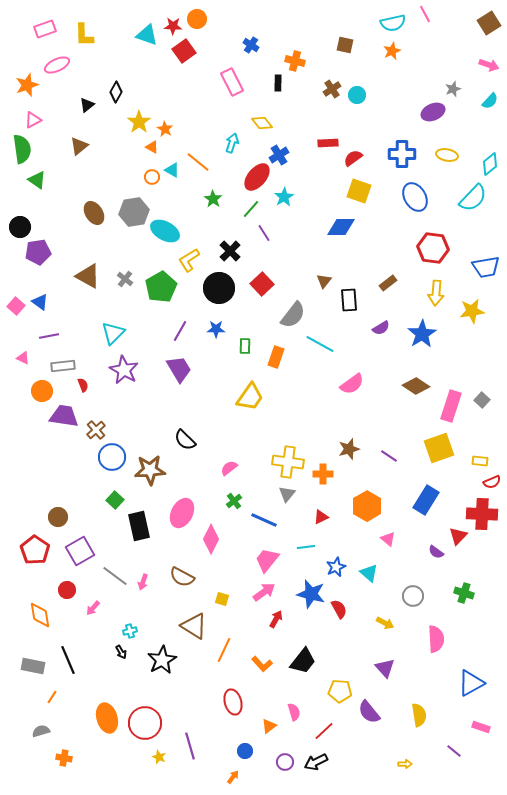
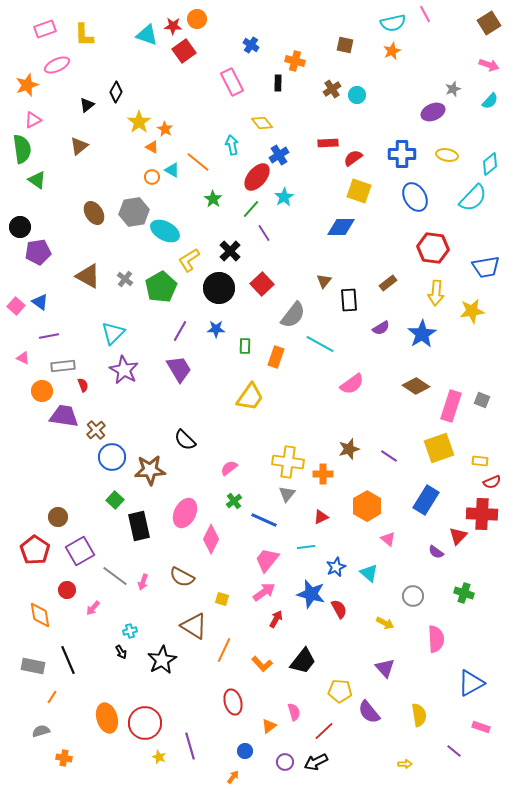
cyan arrow at (232, 143): moved 2 px down; rotated 30 degrees counterclockwise
gray square at (482, 400): rotated 21 degrees counterclockwise
pink ellipse at (182, 513): moved 3 px right
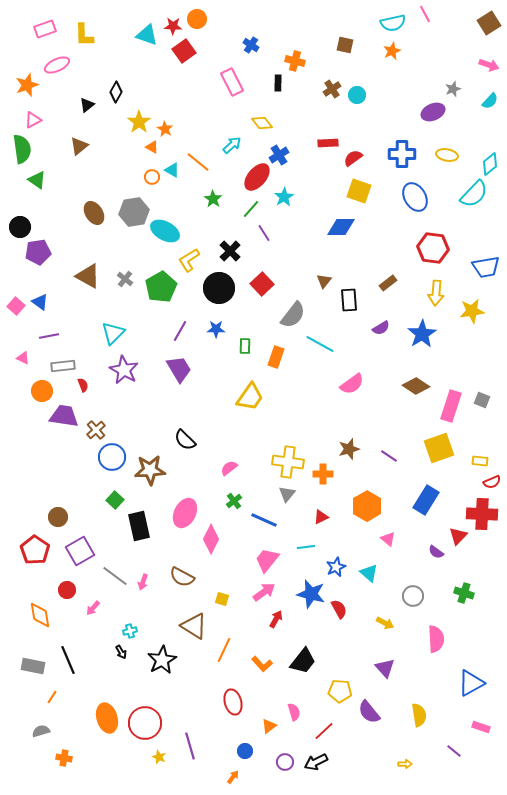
cyan arrow at (232, 145): rotated 60 degrees clockwise
cyan semicircle at (473, 198): moved 1 px right, 4 px up
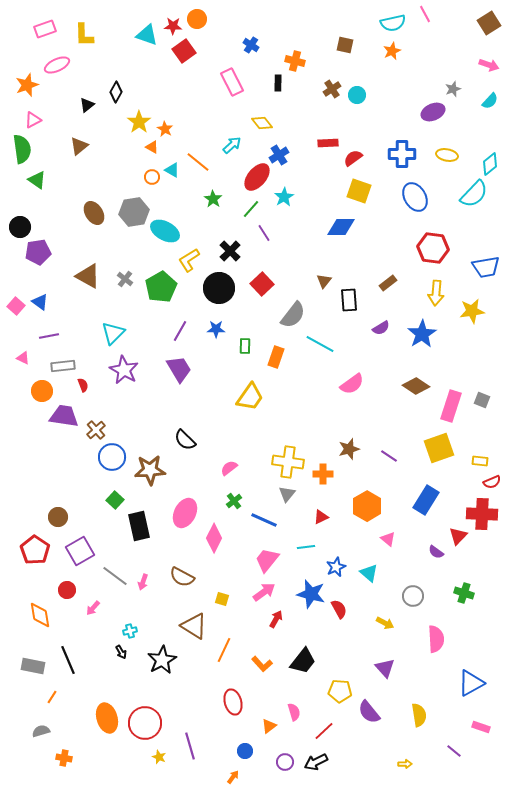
pink diamond at (211, 539): moved 3 px right, 1 px up
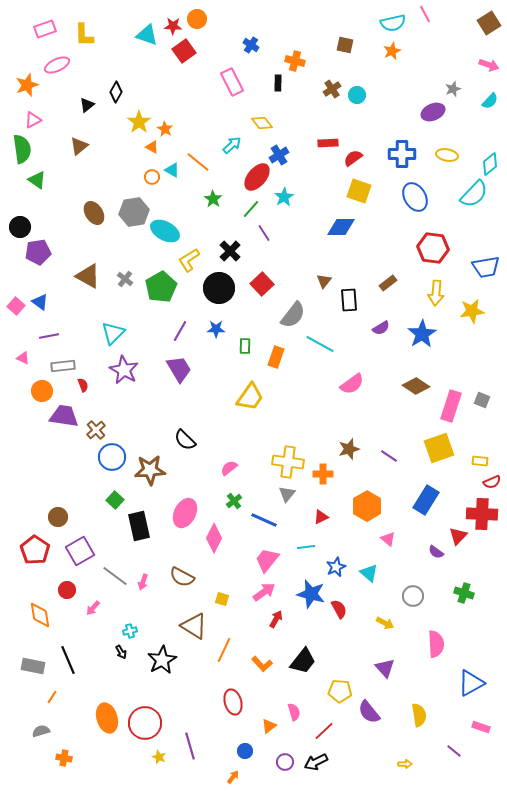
pink semicircle at (436, 639): moved 5 px down
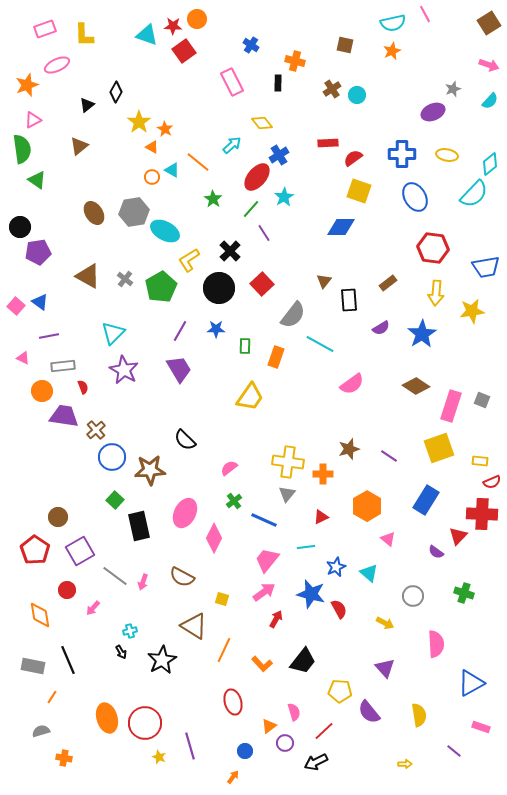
red semicircle at (83, 385): moved 2 px down
purple circle at (285, 762): moved 19 px up
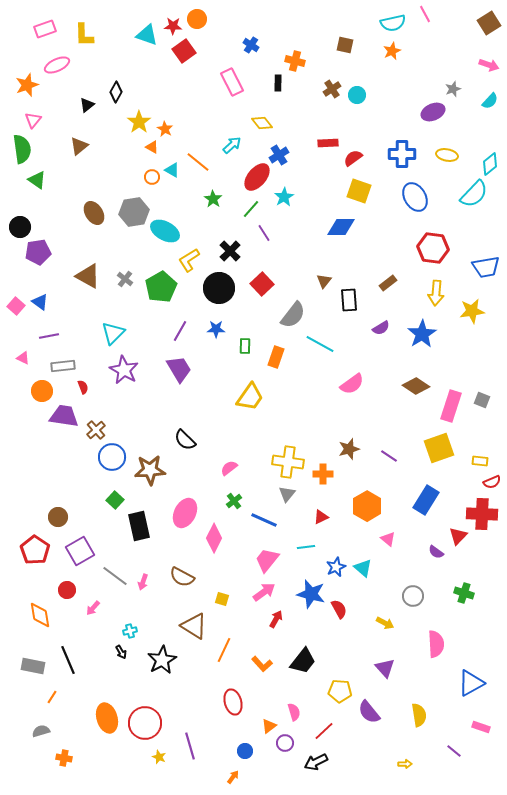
pink triangle at (33, 120): rotated 24 degrees counterclockwise
cyan triangle at (369, 573): moved 6 px left, 5 px up
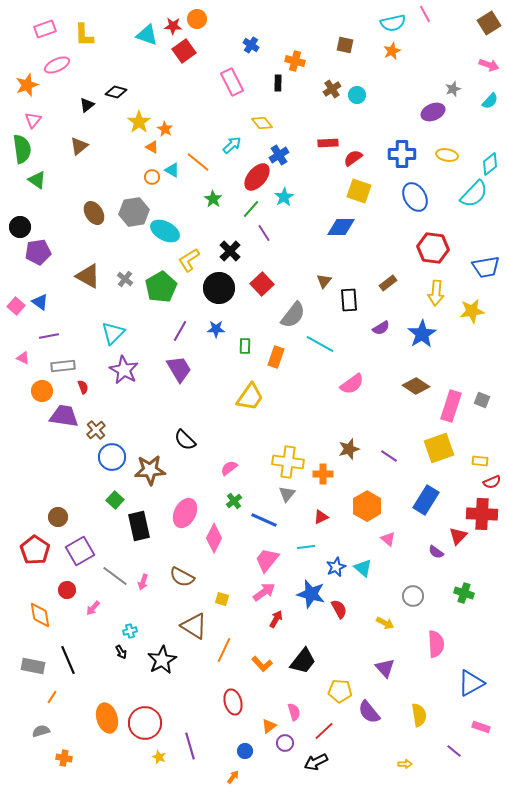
black diamond at (116, 92): rotated 75 degrees clockwise
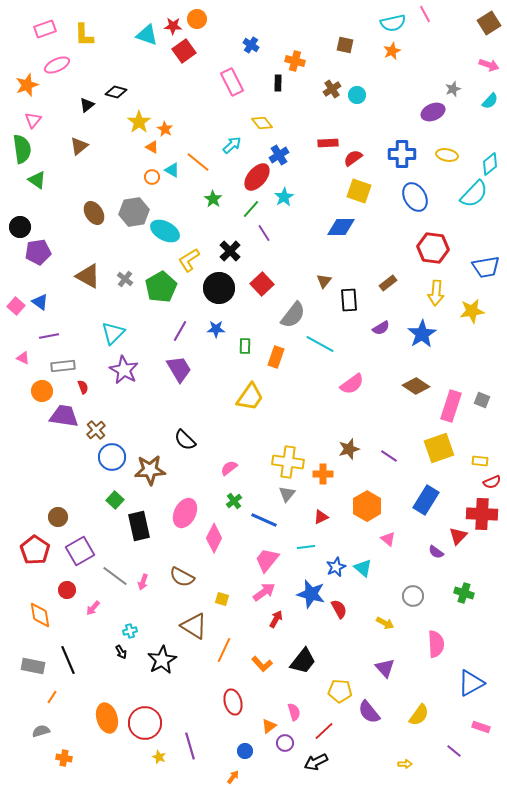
yellow semicircle at (419, 715): rotated 45 degrees clockwise
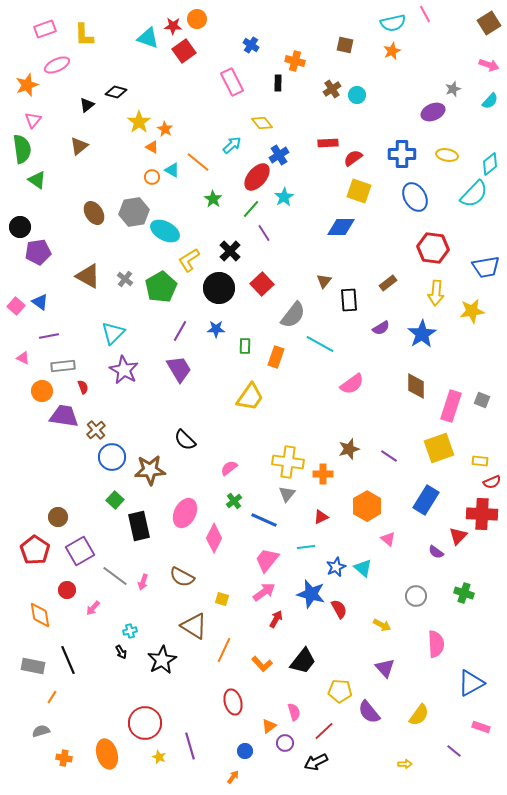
cyan triangle at (147, 35): moved 1 px right, 3 px down
brown diamond at (416, 386): rotated 56 degrees clockwise
gray circle at (413, 596): moved 3 px right
yellow arrow at (385, 623): moved 3 px left, 2 px down
orange ellipse at (107, 718): moved 36 px down
